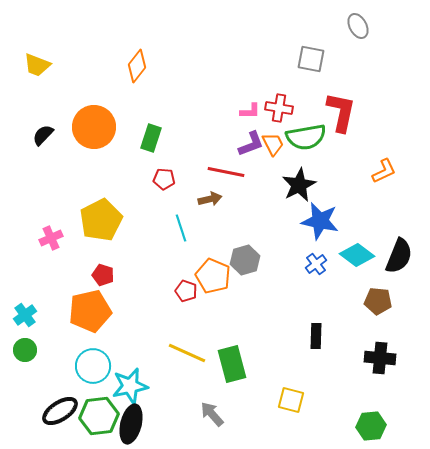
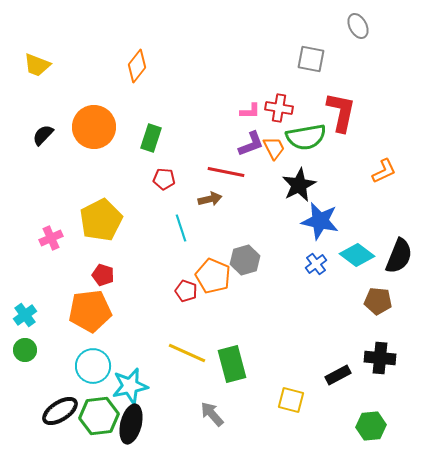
orange trapezoid at (273, 144): moved 1 px right, 4 px down
orange pentagon at (90, 311): rotated 6 degrees clockwise
black rectangle at (316, 336): moved 22 px right, 39 px down; rotated 60 degrees clockwise
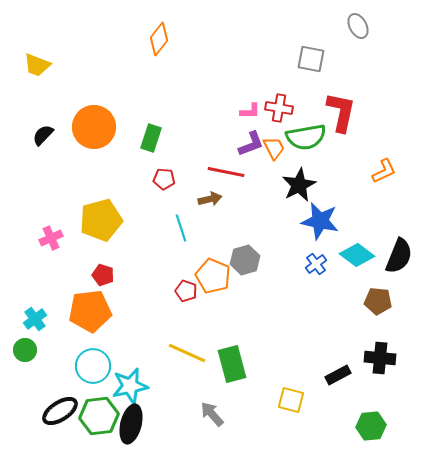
orange diamond at (137, 66): moved 22 px right, 27 px up
yellow pentagon at (101, 220): rotated 12 degrees clockwise
cyan cross at (25, 315): moved 10 px right, 4 px down
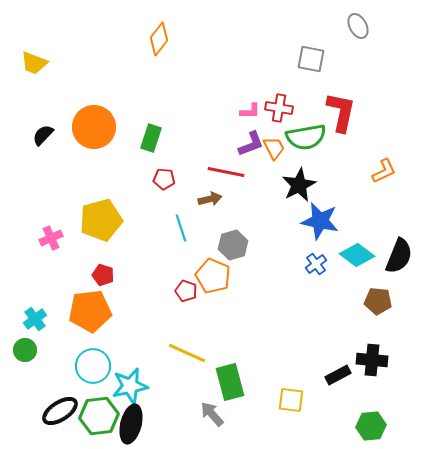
yellow trapezoid at (37, 65): moved 3 px left, 2 px up
gray hexagon at (245, 260): moved 12 px left, 15 px up
black cross at (380, 358): moved 8 px left, 2 px down
green rectangle at (232, 364): moved 2 px left, 18 px down
yellow square at (291, 400): rotated 8 degrees counterclockwise
